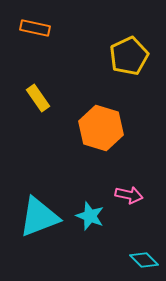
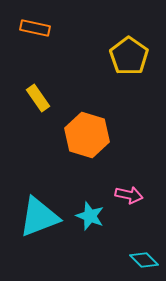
yellow pentagon: rotated 12 degrees counterclockwise
orange hexagon: moved 14 px left, 7 px down
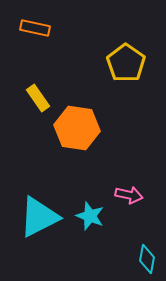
yellow pentagon: moved 3 px left, 7 px down
orange hexagon: moved 10 px left, 7 px up; rotated 9 degrees counterclockwise
cyan triangle: rotated 6 degrees counterclockwise
cyan diamond: moved 3 px right, 1 px up; rotated 56 degrees clockwise
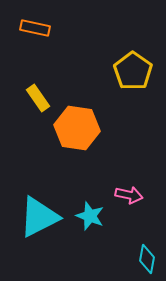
yellow pentagon: moved 7 px right, 8 px down
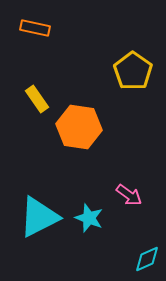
yellow rectangle: moved 1 px left, 1 px down
orange hexagon: moved 2 px right, 1 px up
pink arrow: rotated 24 degrees clockwise
cyan star: moved 1 px left, 2 px down
cyan diamond: rotated 56 degrees clockwise
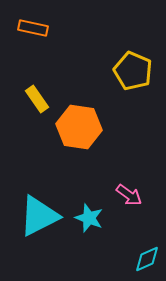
orange rectangle: moved 2 px left
yellow pentagon: rotated 12 degrees counterclockwise
cyan triangle: moved 1 px up
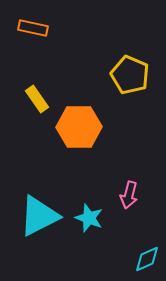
yellow pentagon: moved 3 px left, 4 px down
orange hexagon: rotated 9 degrees counterclockwise
pink arrow: rotated 68 degrees clockwise
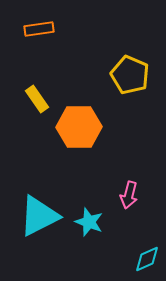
orange rectangle: moved 6 px right, 1 px down; rotated 20 degrees counterclockwise
cyan star: moved 4 px down
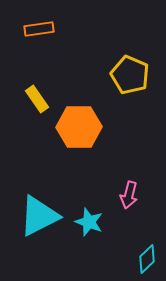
cyan diamond: rotated 20 degrees counterclockwise
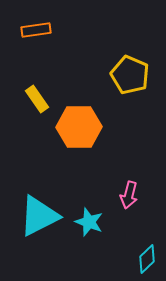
orange rectangle: moved 3 px left, 1 px down
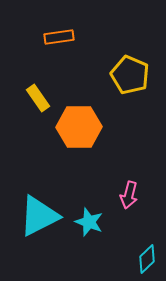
orange rectangle: moved 23 px right, 7 px down
yellow rectangle: moved 1 px right, 1 px up
